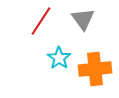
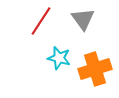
cyan star: rotated 20 degrees counterclockwise
orange cross: rotated 12 degrees counterclockwise
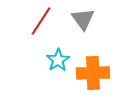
cyan star: moved 1 px left, 2 px down; rotated 25 degrees clockwise
orange cross: moved 2 px left, 4 px down; rotated 16 degrees clockwise
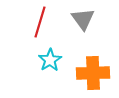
red line: moved 1 px left, 1 px down; rotated 16 degrees counterclockwise
cyan star: moved 8 px left
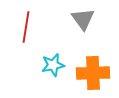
red line: moved 14 px left, 5 px down; rotated 8 degrees counterclockwise
cyan star: moved 3 px right, 5 px down; rotated 20 degrees clockwise
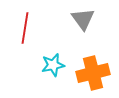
red line: moved 1 px left, 1 px down
orange cross: rotated 12 degrees counterclockwise
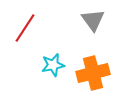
gray triangle: moved 10 px right, 1 px down
red line: rotated 24 degrees clockwise
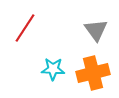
gray triangle: moved 3 px right, 10 px down
cyan star: moved 4 px down; rotated 15 degrees clockwise
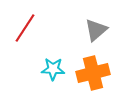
gray triangle: rotated 25 degrees clockwise
